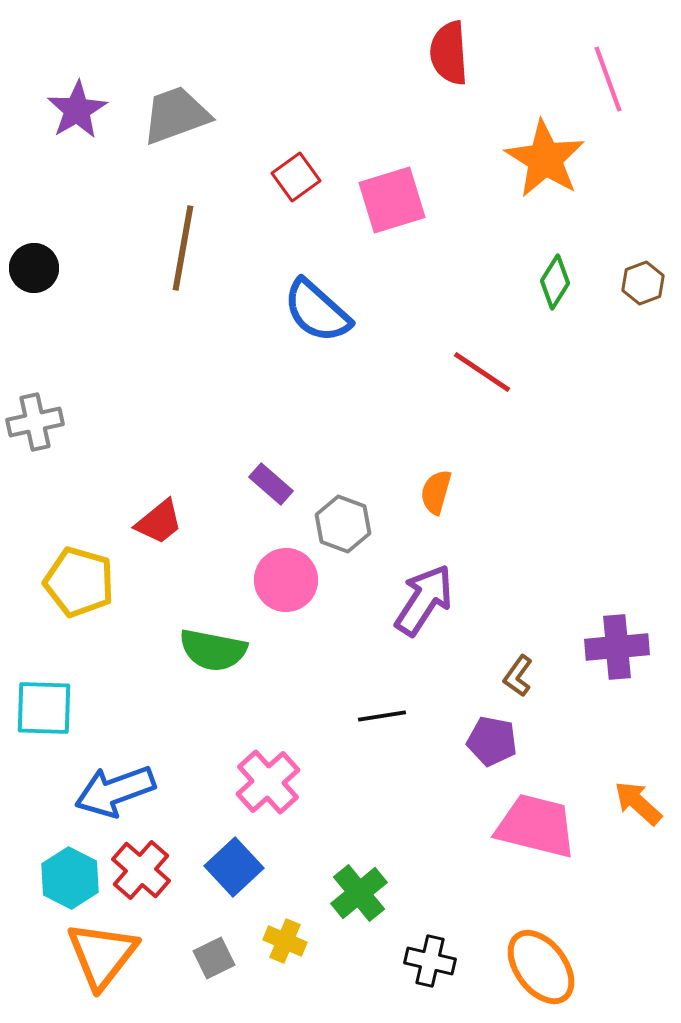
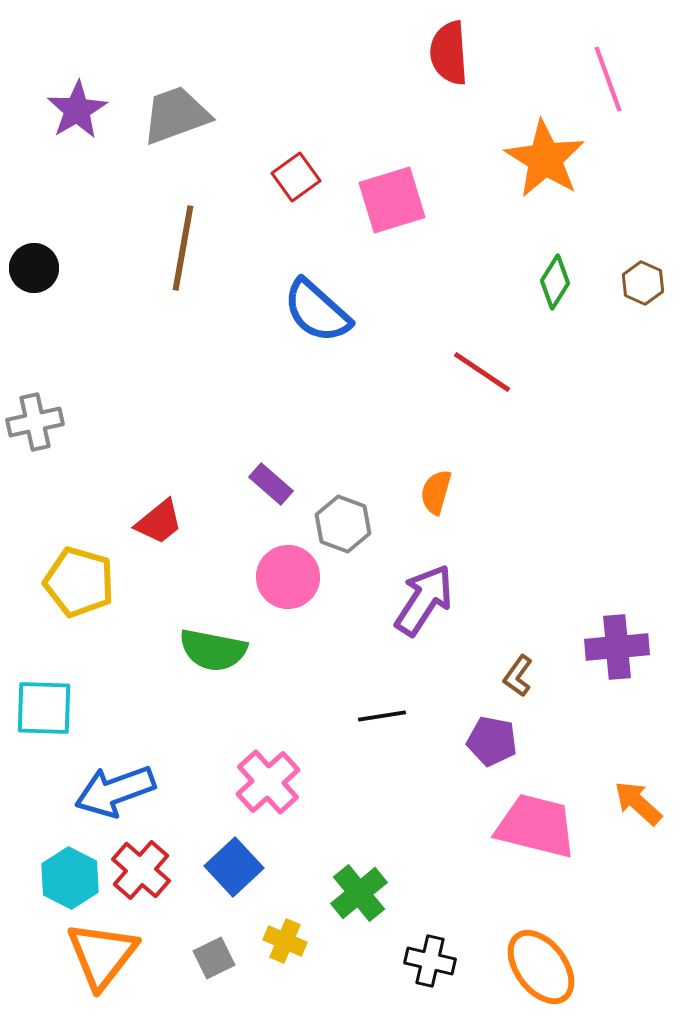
brown hexagon: rotated 15 degrees counterclockwise
pink circle: moved 2 px right, 3 px up
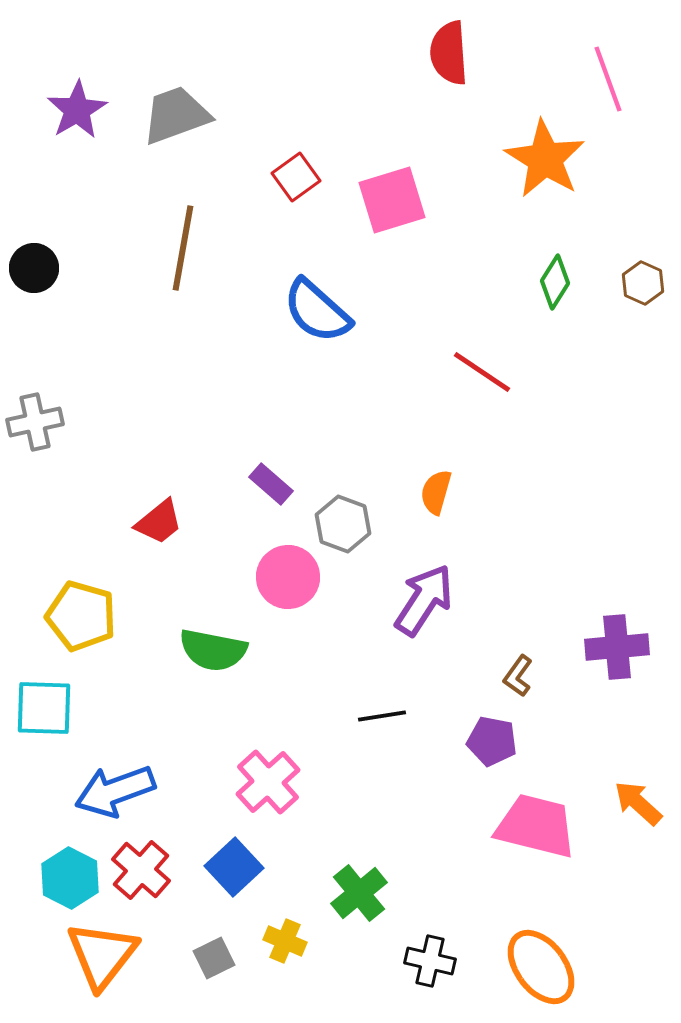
yellow pentagon: moved 2 px right, 34 px down
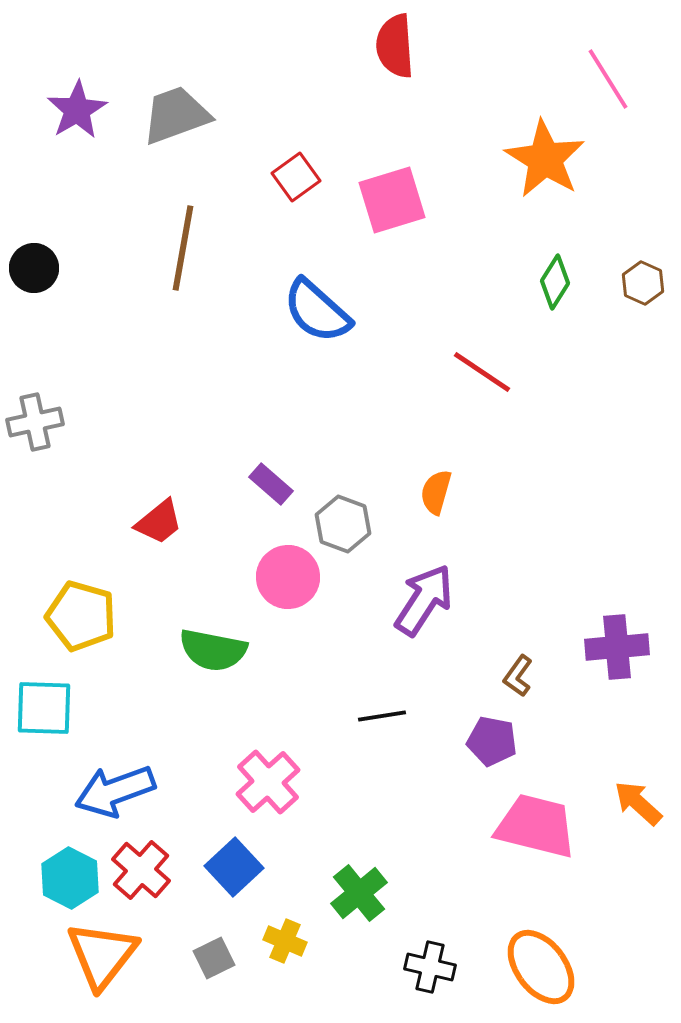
red semicircle: moved 54 px left, 7 px up
pink line: rotated 12 degrees counterclockwise
black cross: moved 6 px down
